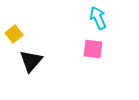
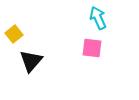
pink square: moved 1 px left, 1 px up
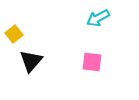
cyan arrow: rotated 95 degrees counterclockwise
pink square: moved 14 px down
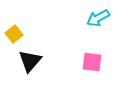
black triangle: moved 1 px left
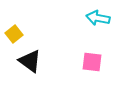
cyan arrow: rotated 40 degrees clockwise
black triangle: rotated 35 degrees counterclockwise
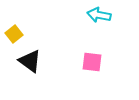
cyan arrow: moved 1 px right, 3 px up
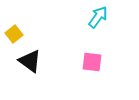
cyan arrow: moved 1 px left, 2 px down; rotated 115 degrees clockwise
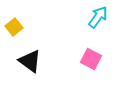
yellow square: moved 7 px up
pink square: moved 1 px left, 3 px up; rotated 20 degrees clockwise
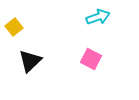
cyan arrow: rotated 35 degrees clockwise
black triangle: rotated 40 degrees clockwise
